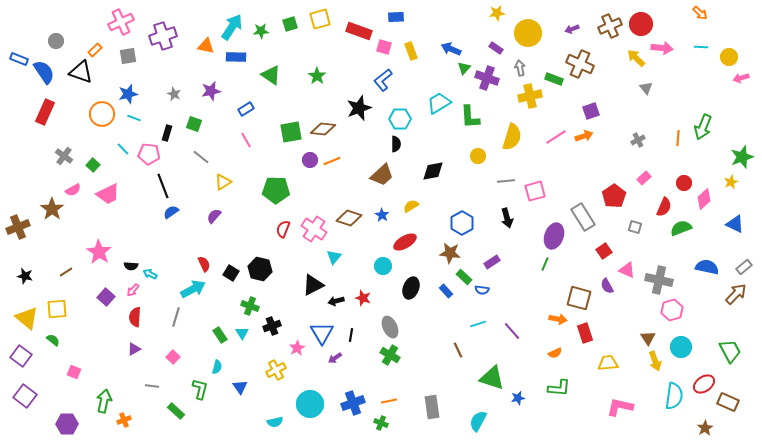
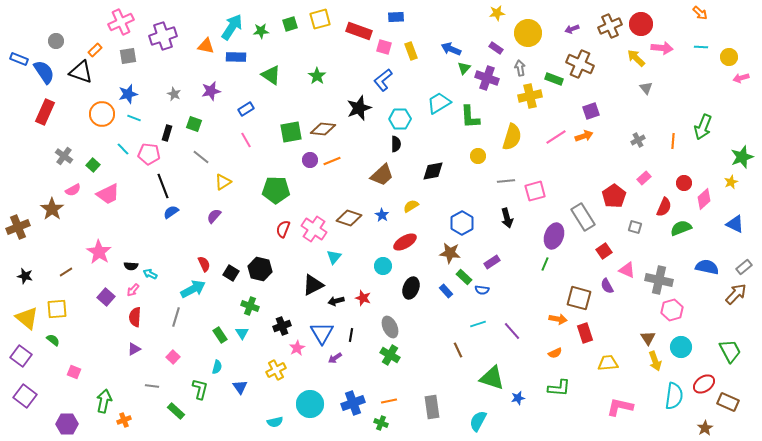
orange line at (678, 138): moved 5 px left, 3 px down
black cross at (272, 326): moved 10 px right
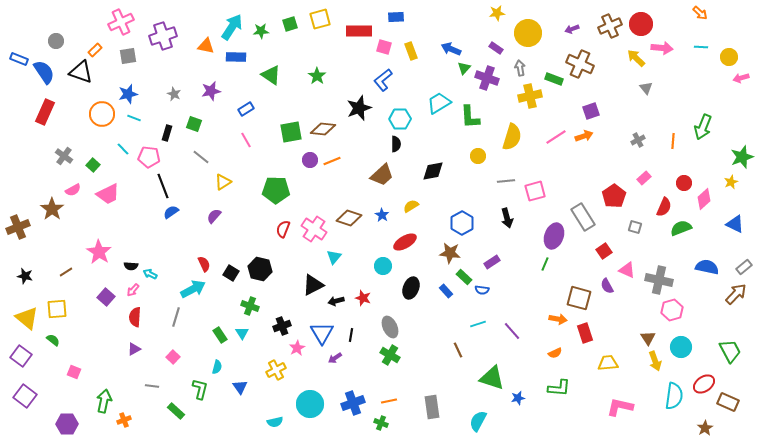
red rectangle at (359, 31): rotated 20 degrees counterclockwise
pink pentagon at (149, 154): moved 3 px down
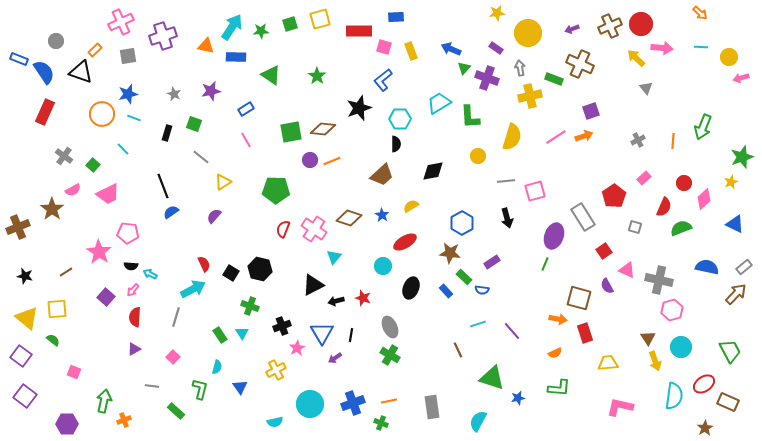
pink pentagon at (149, 157): moved 21 px left, 76 px down
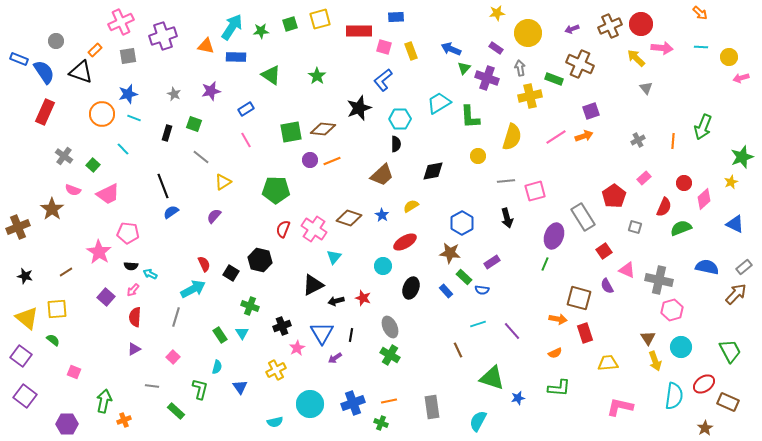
pink semicircle at (73, 190): rotated 49 degrees clockwise
black hexagon at (260, 269): moved 9 px up
